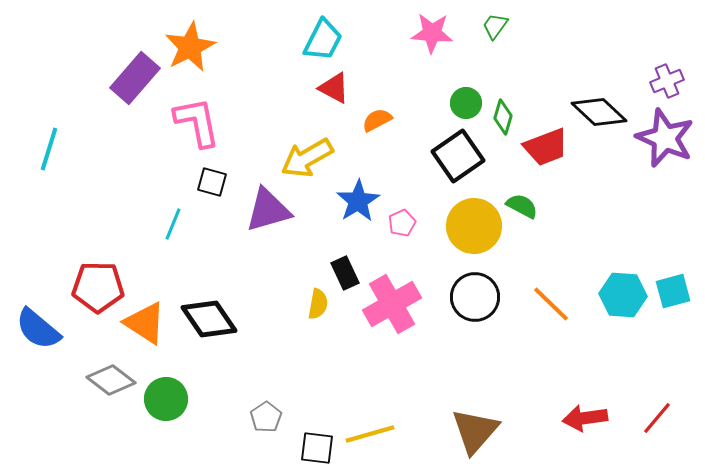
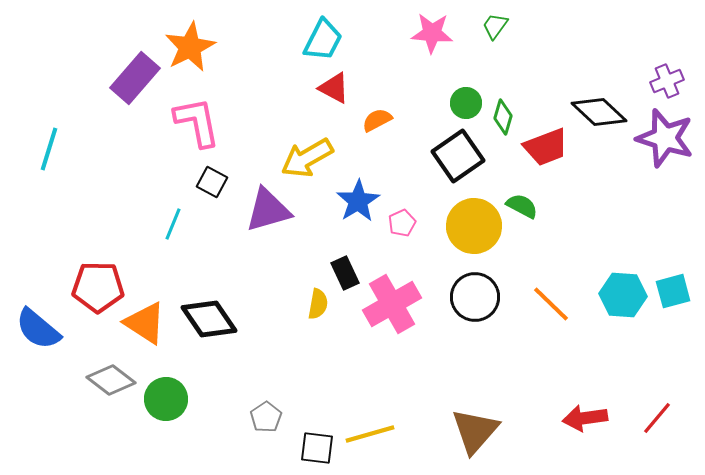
purple star at (665, 138): rotated 6 degrees counterclockwise
black square at (212, 182): rotated 12 degrees clockwise
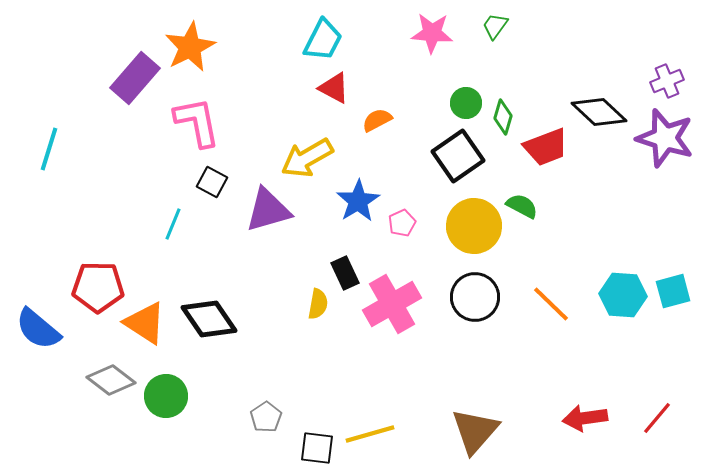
green circle at (166, 399): moved 3 px up
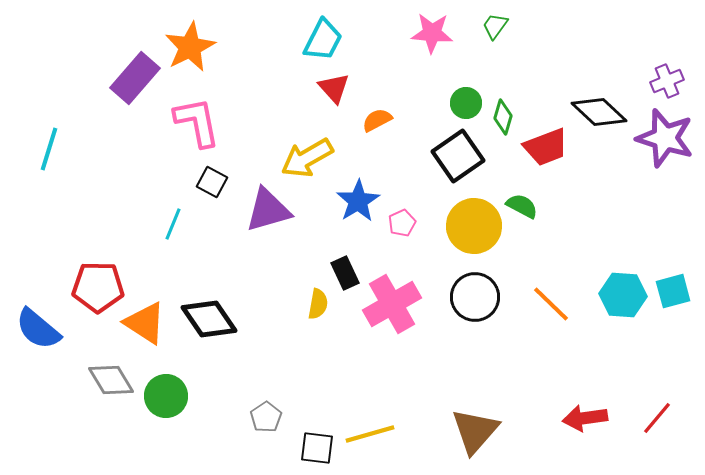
red triangle at (334, 88): rotated 20 degrees clockwise
gray diamond at (111, 380): rotated 21 degrees clockwise
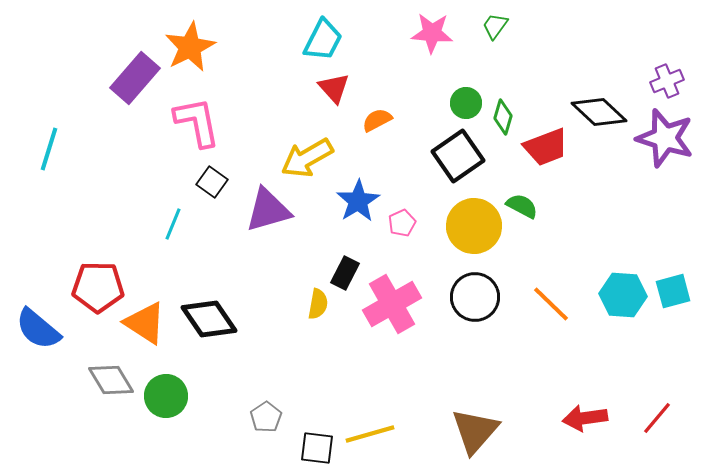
black square at (212, 182): rotated 8 degrees clockwise
black rectangle at (345, 273): rotated 52 degrees clockwise
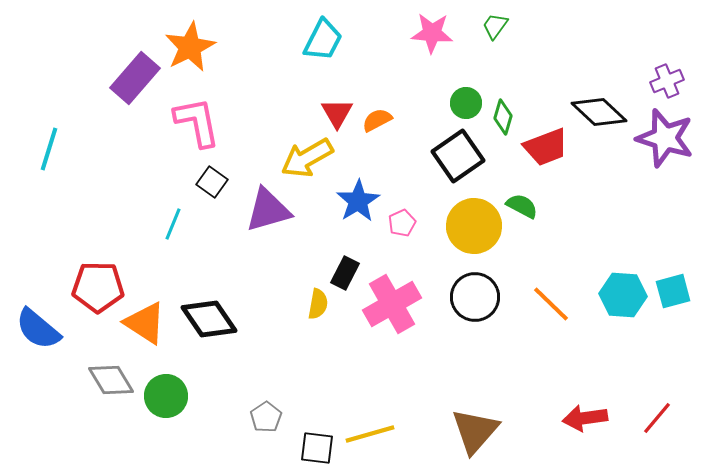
red triangle at (334, 88): moved 3 px right, 25 px down; rotated 12 degrees clockwise
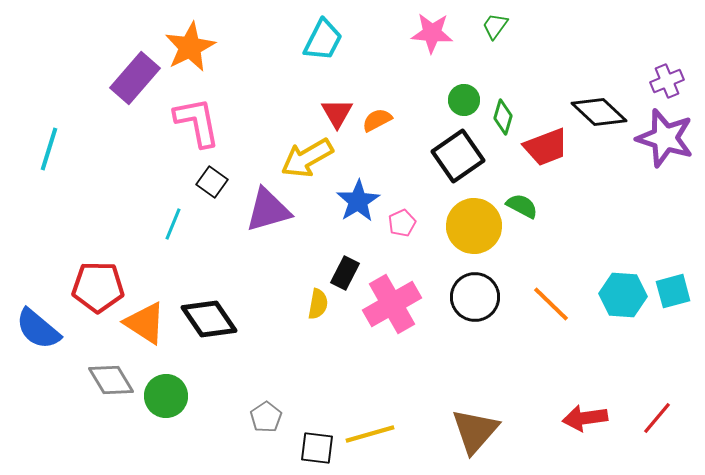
green circle at (466, 103): moved 2 px left, 3 px up
